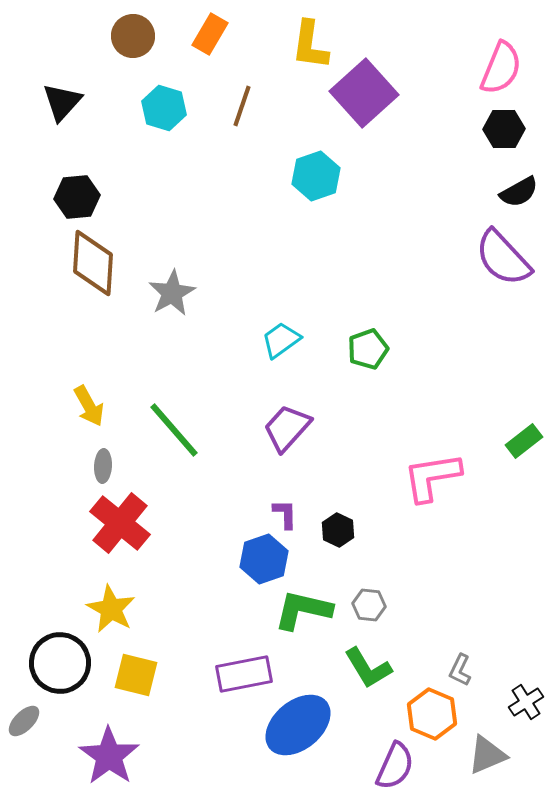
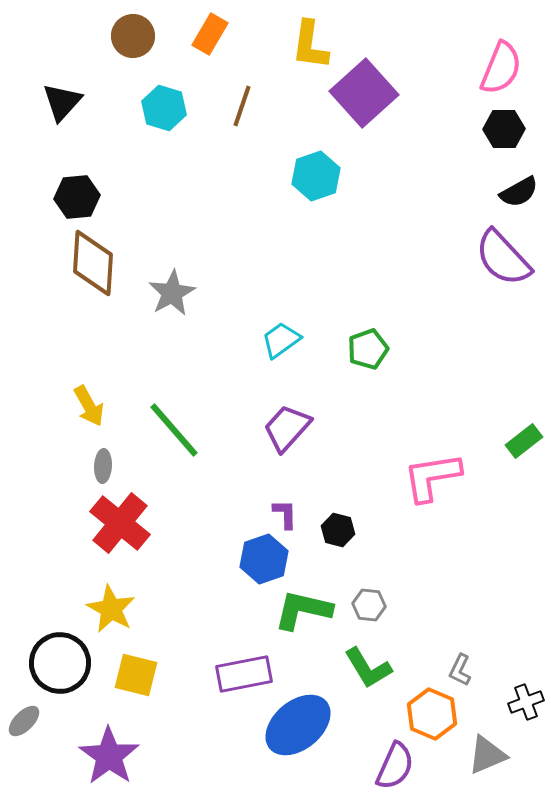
black hexagon at (338, 530): rotated 12 degrees counterclockwise
black cross at (526, 702): rotated 12 degrees clockwise
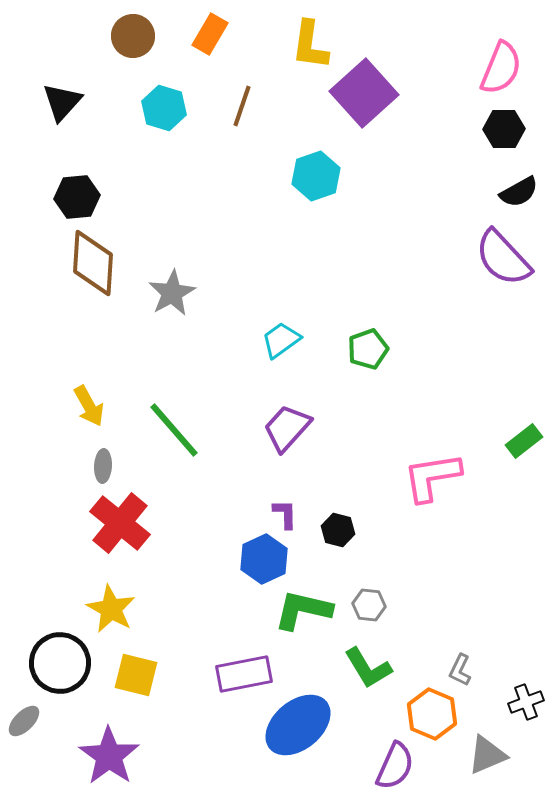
blue hexagon at (264, 559): rotated 6 degrees counterclockwise
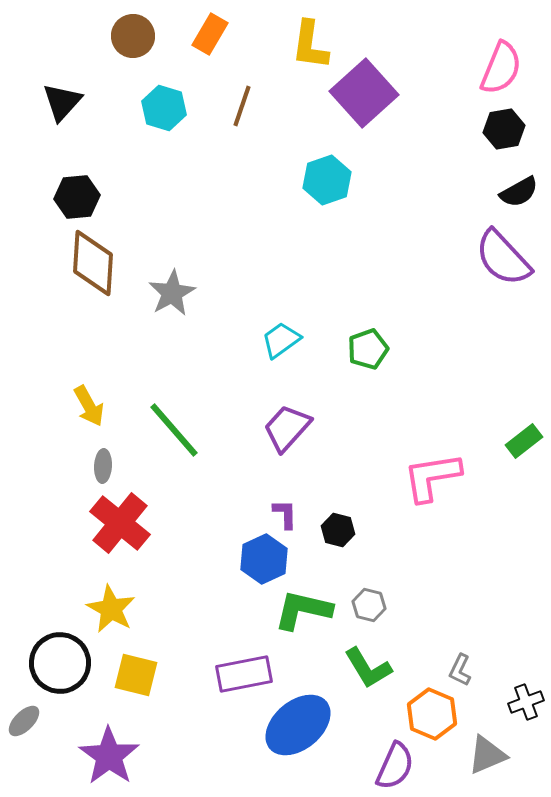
black hexagon at (504, 129): rotated 9 degrees counterclockwise
cyan hexagon at (316, 176): moved 11 px right, 4 px down
gray hexagon at (369, 605): rotated 8 degrees clockwise
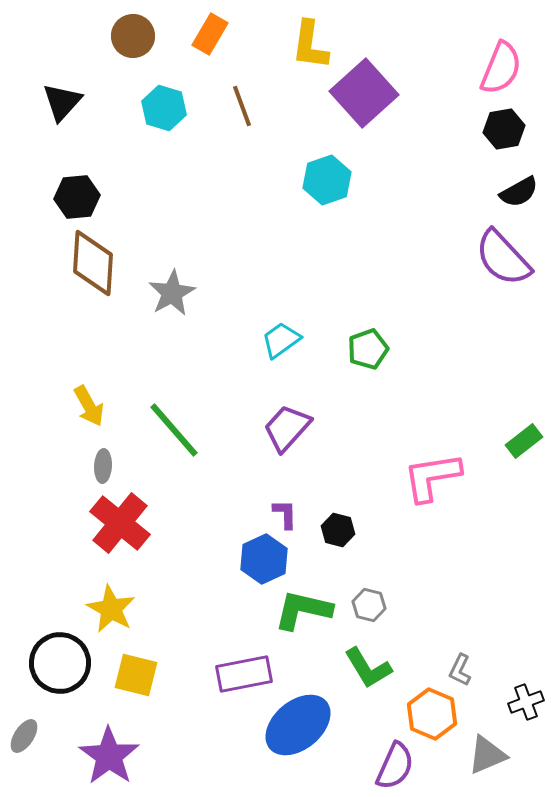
brown line at (242, 106): rotated 39 degrees counterclockwise
gray ellipse at (24, 721): moved 15 px down; rotated 12 degrees counterclockwise
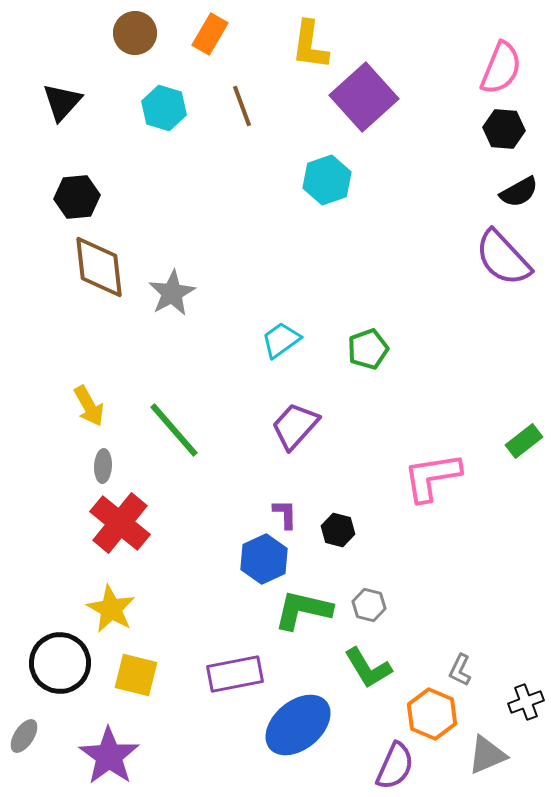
brown circle at (133, 36): moved 2 px right, 3 px up
purple square at (364, 93): moved 4 px down
black hexagon at (504, 129): rotated 15 degrees clockwise
brown diamond at (93, 263): moved 6 px right, 4 px down; rotated 10 degrees counterclockwise
purple trapezoid at (287, 428): moved 8 px right, 2 px up
purple rectangle at (244, 674): moved 9 px left
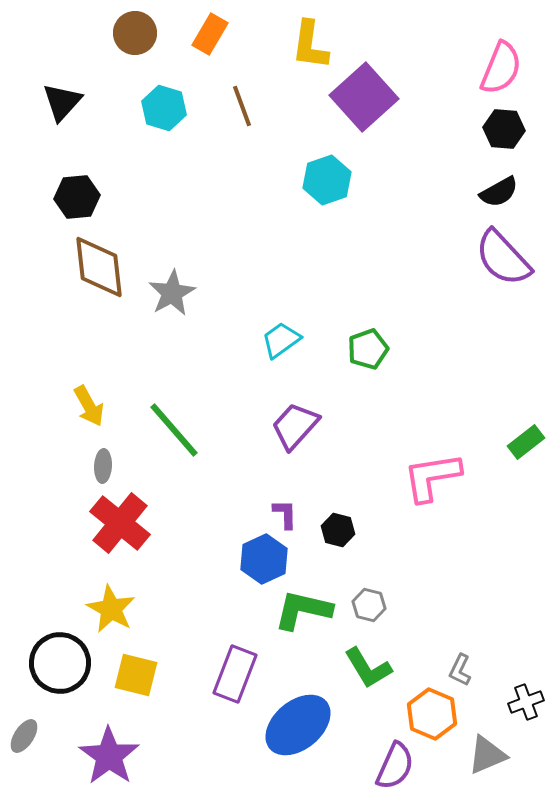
black semicircle at (519, 192): moved 20 px left
green rectangle at (524, 441): moved 2 px right, 1 px down
purple rectangle at (235, 674): rotated 58 degrees counterclockwise
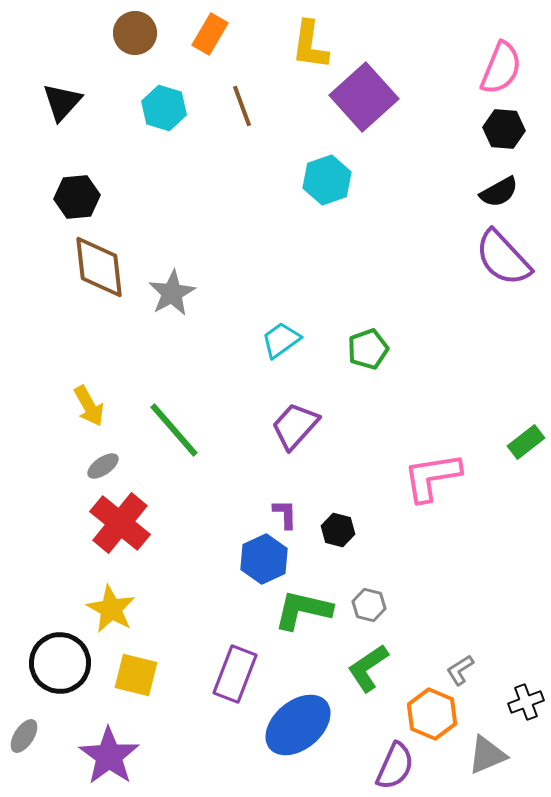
gray ellipse at (103, 466): rotated 52 degrees clockwise
green L-shape at (368, 668): rotated 87 degrees clockwise
gray L-shape at (460, 670): rotated 32 degrees clockwise
